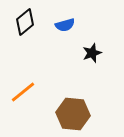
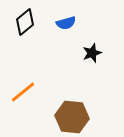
blue semicircle: moved 1 px right, 2 px up
brown hexagon: moved 1 px left, 3 px down
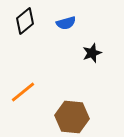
black diamond: moved 1 px up
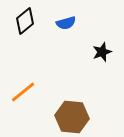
black star: moved 10 px right, 1 px up
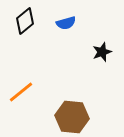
orange line: moved 2 px left
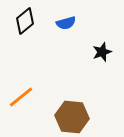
orange line: moved 5 px down
